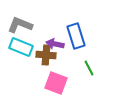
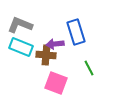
blue rectangle: moved 4 px up
purple arrow: rotated 18 degrees counterclockwise
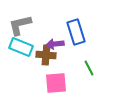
gray L-shape: rotated 35 degrees counterclockwise
pink square: rotated 25 degrees counterclockwise
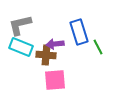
blue rectangle: moved 3 px right
green line: moved 9 px right, 21 px up
pink square: moved 1 px left, 3 px up
